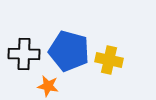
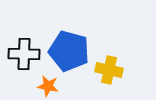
yellow cross: moved 10 px down
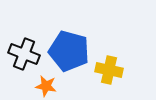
black cross: rotated 20 degrees clockwise
orange star: moved 2 px left
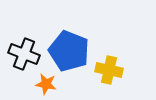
blue pentagon: rotated 6 degrees clockwise
orange star: moved 2 px up
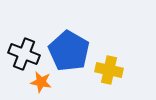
blue pentagon: rotated 9 degrees clockwise
orange star: moved 5 px left, 2 px up
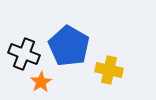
blue pentagon: moved 5 px up
orange star: rotated 30 degrees clockwise
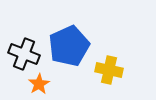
blue pentagon: rotated 18 degrees clockwise
orange star: moved 2 px left, 2 px down
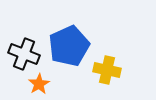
yellow cross: moved 2 px left
